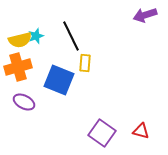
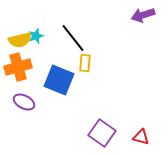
purple arrow: moved 2 px left
black line: moved 2 px right, 2 px down; rotated 12 degrees counterclockwise
red triangle: moved 6 px down
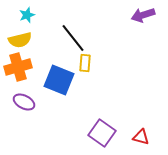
cyan star: moved 9 px left, 21 px up
